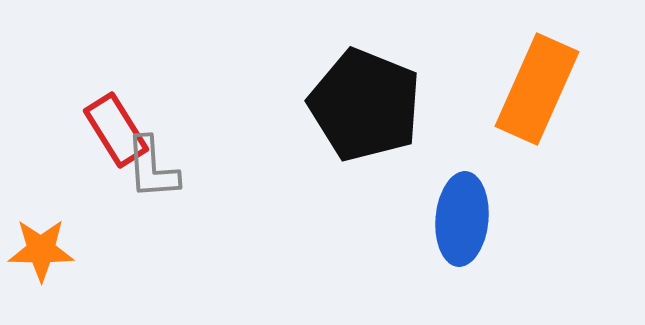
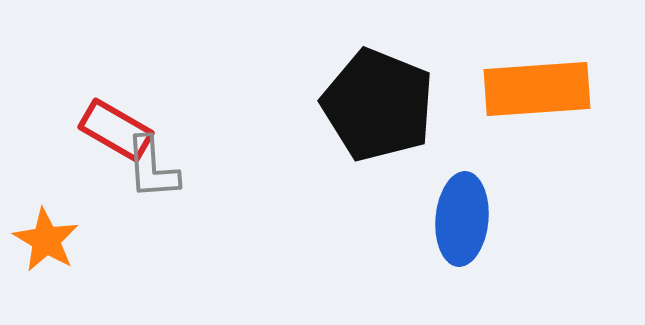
orange rectangle: rotated 62 degrees clockwise
black pentagon: moved 13 px right
red rectangle: rotated 28 degrees counterclockwise
orange star: moved 5 px right, 10 px up; rotated 30 degrees clockwise
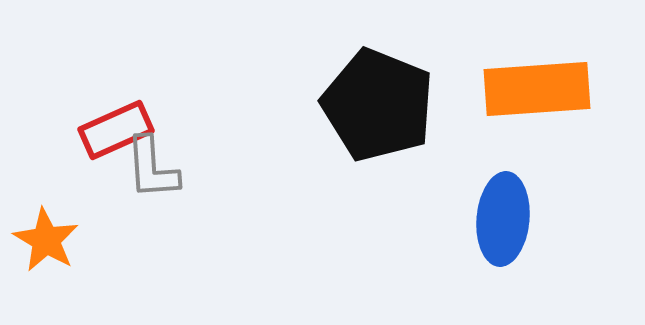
red rectangle: rotated 54 degrees counterclockwise
blue ellipse: moved 41 px right
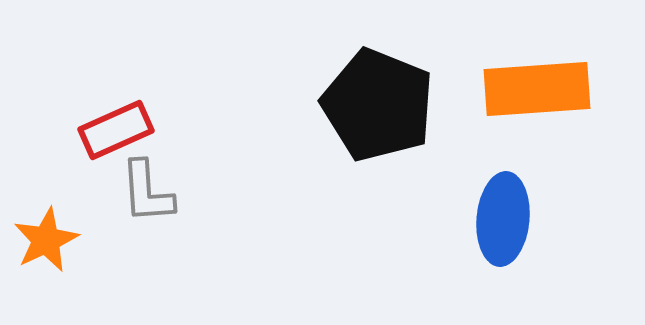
gray L-shape: moved 5 px left, 24 px down
orange star: rotated 16 degrees clockwise
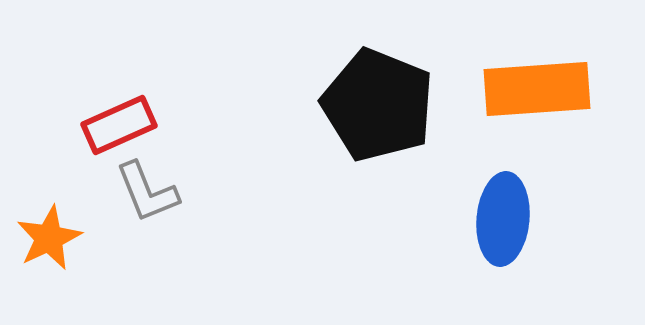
red rectangle: moved 3 px right, 5 px up
gray L-shape: rotated 18 degrees counterclockwise
orange star: moved 3 px right, 2 px up
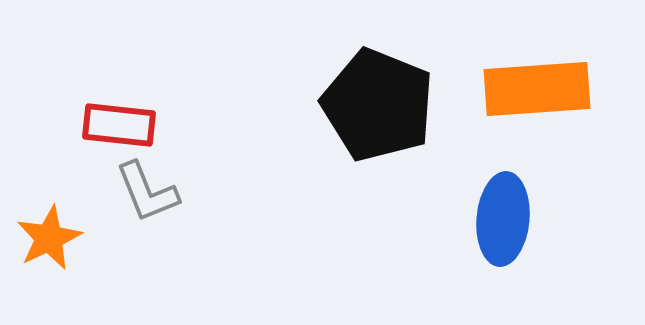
red rectangle: rotated 30 degrees clockwise
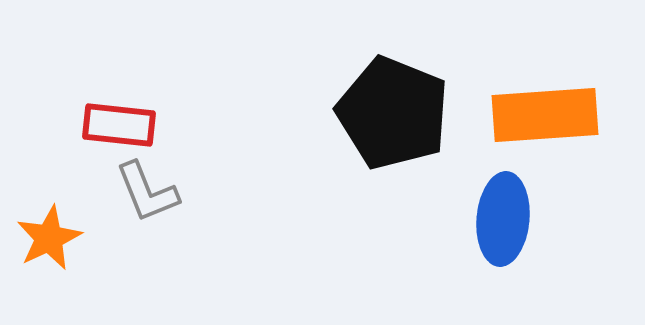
orange rectangle: moved 8 px right, 26 px down
black pentagon: moved 15 px right, 8 px down
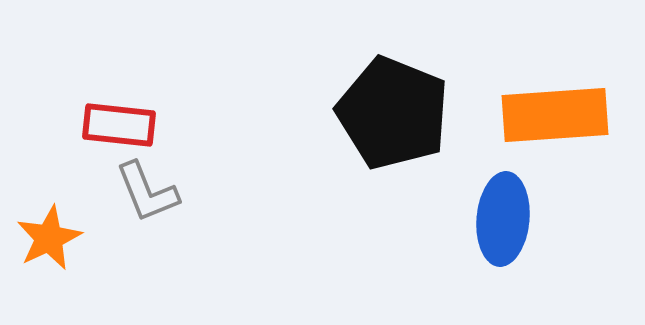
orange rectangle: moved 10 px right
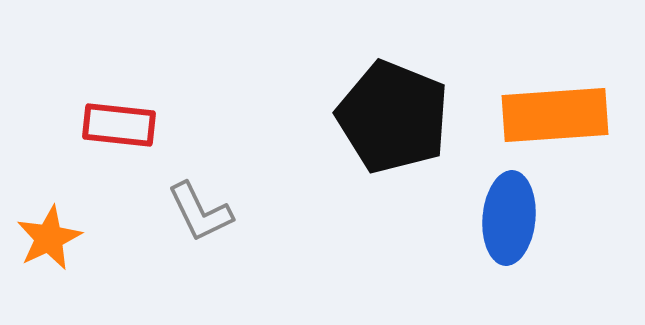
black pentagon: moved 4 px down
gray L-shape: moved 53 px right, 20 px down; rotated 4 degrees counterclockwise
blue ellipse: moved 6 px right, 1 px up
